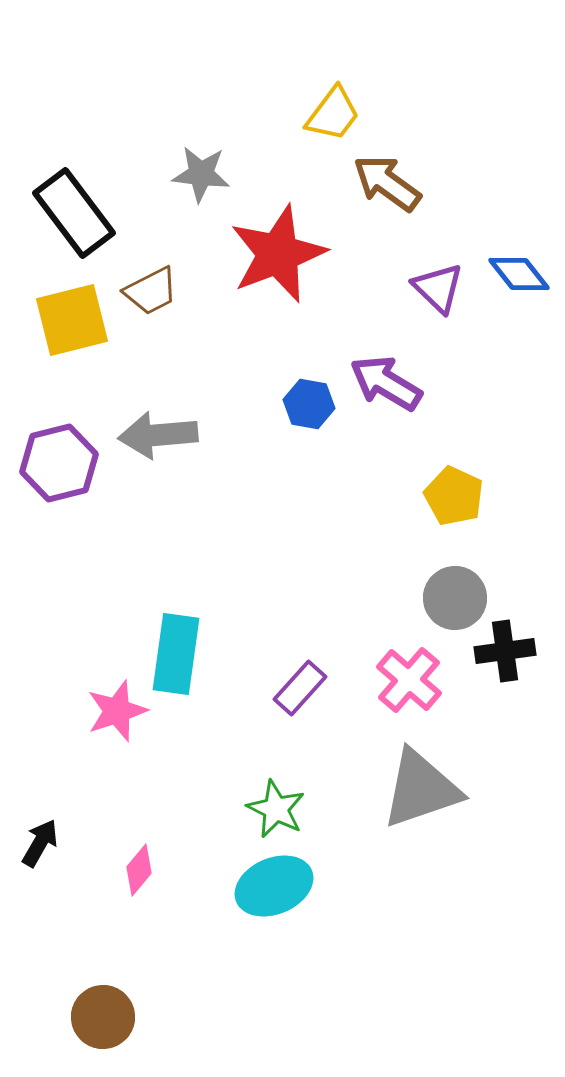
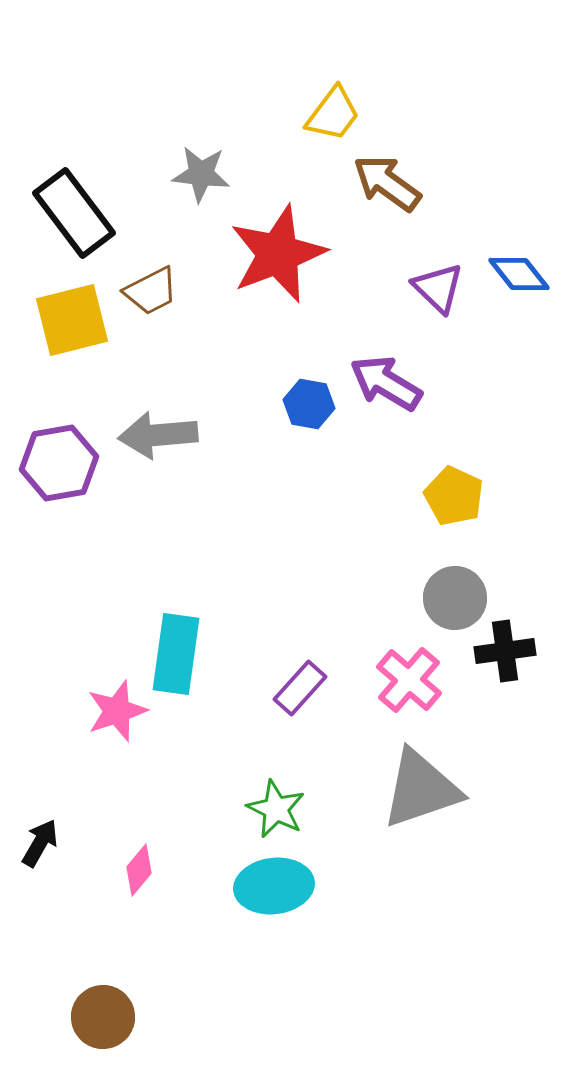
purple hexagon: rotated 4 degrees clockwise
cyan ellipse: rotated 16 degrees clockwise
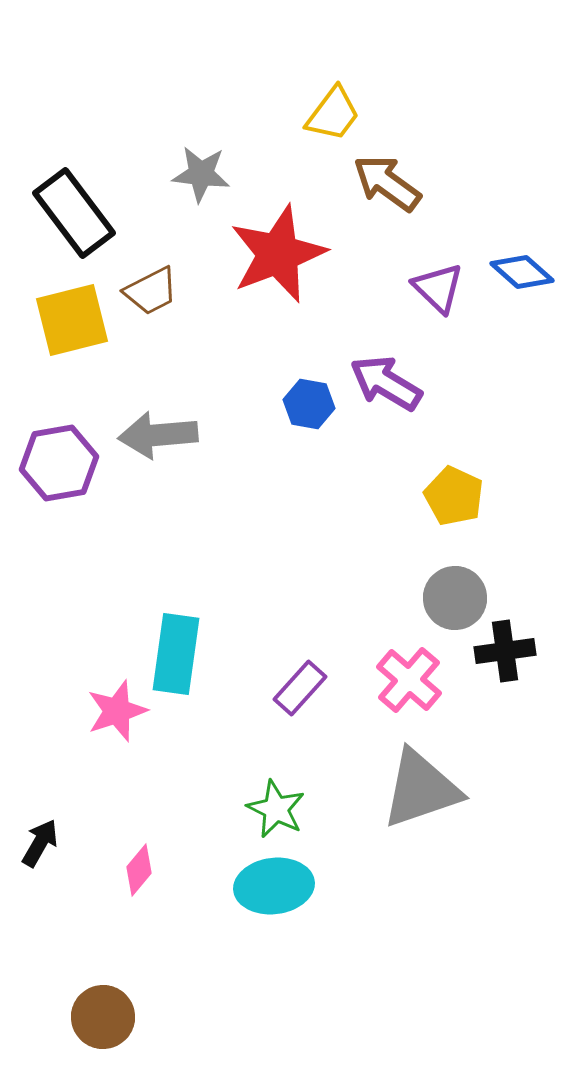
blue diamond: moved 3 px right, 2 px up; rotated 10 degrees counterclockwise
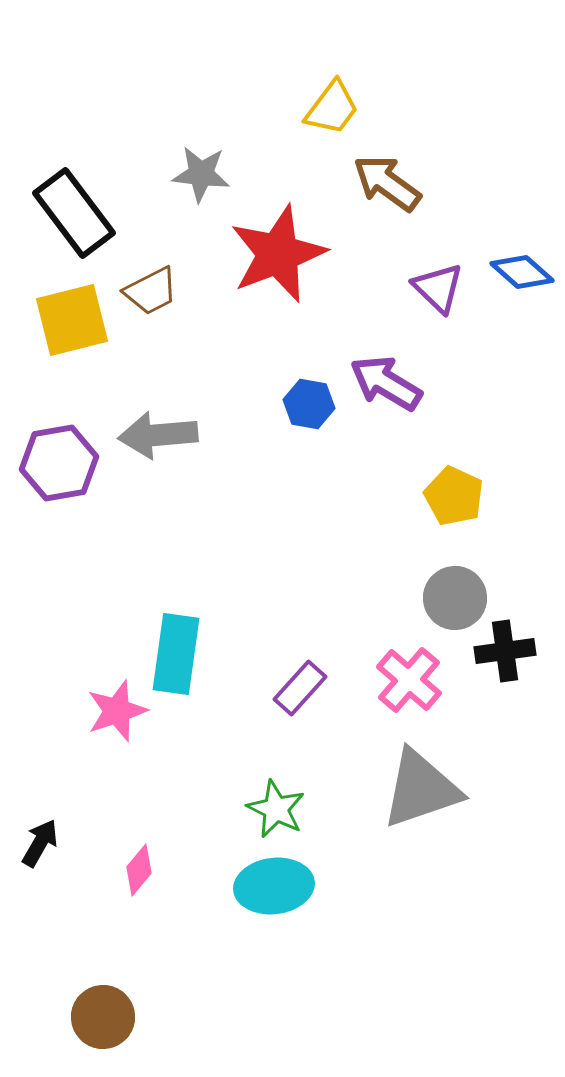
yellow trapezoid: moved 1 px left, 6 px up
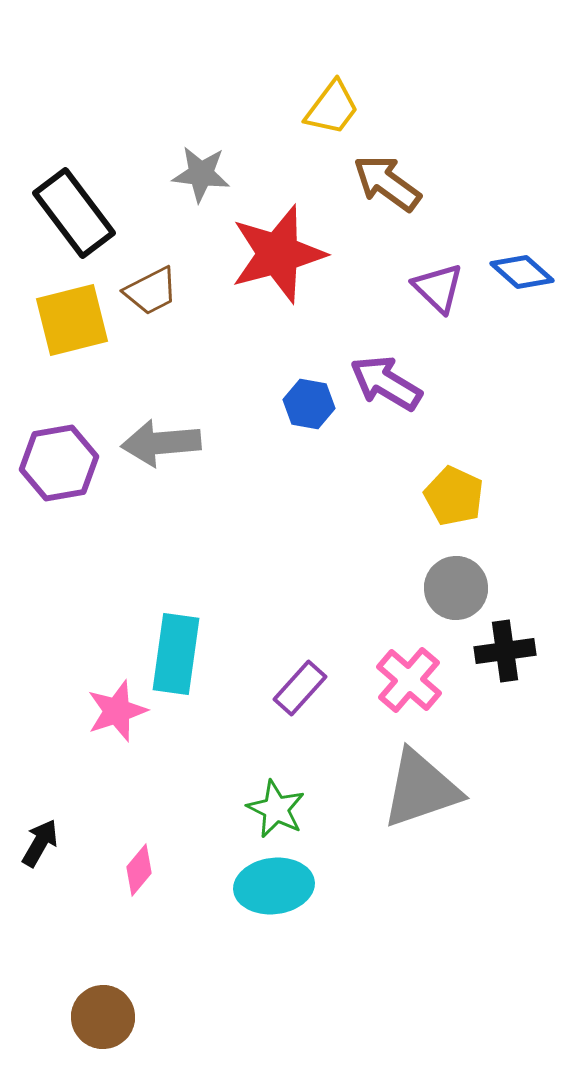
red star: rotated 6 degrees clockwise
gray arrow: moved 3 px right, 8 px down
gray circle: moved 1 px right, 10 px up
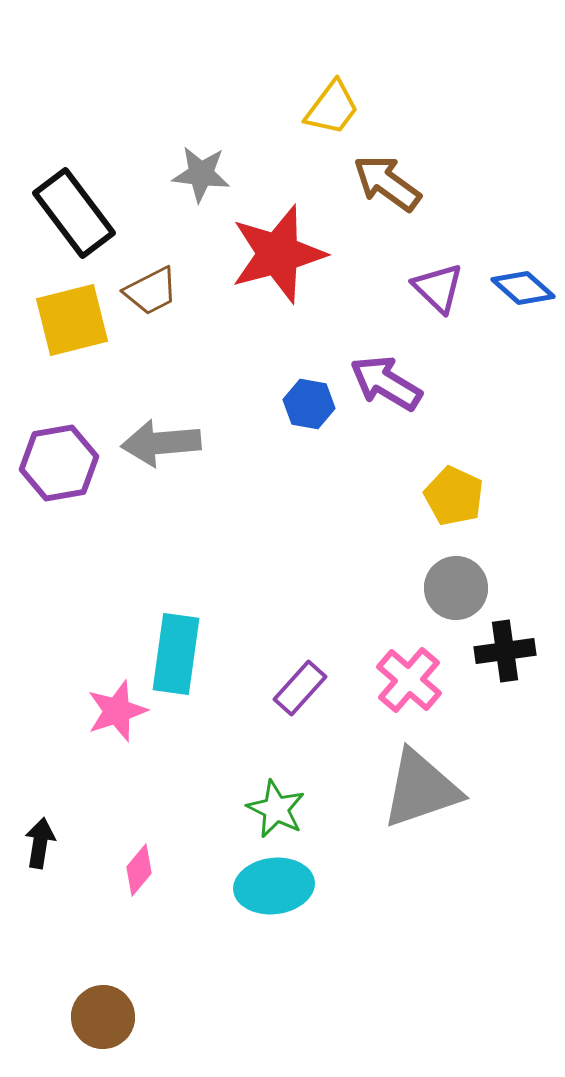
blue diamond: moved 1 px right, 16 px down
black arrow: rotated 21 degrees counterclockwise
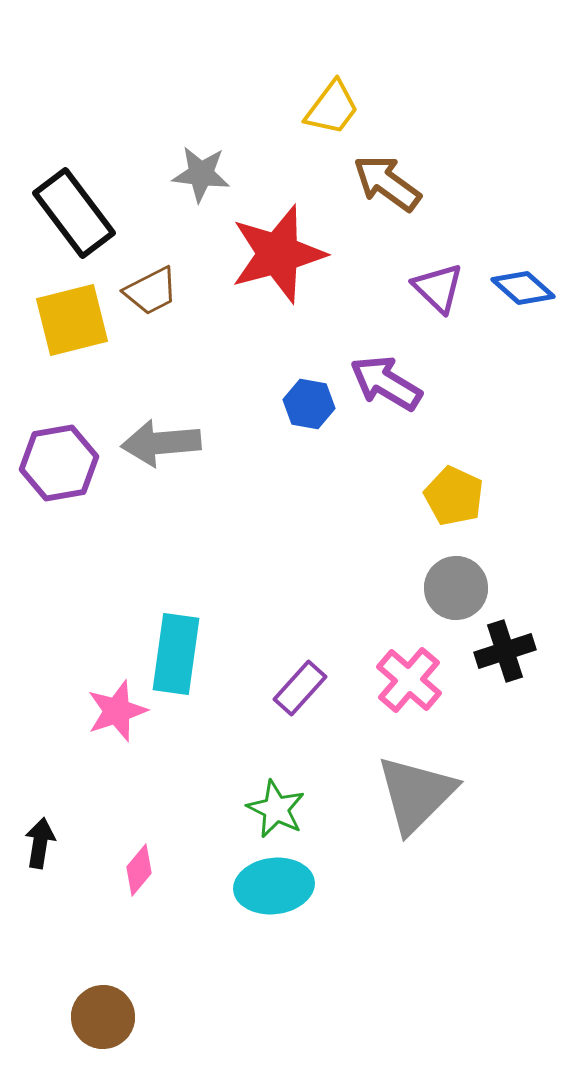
black cross: rotated 10 degrees counterclockwise
gray triangle: moved 5 px left, 5 px down; rotated 26 degrees counterclockwise
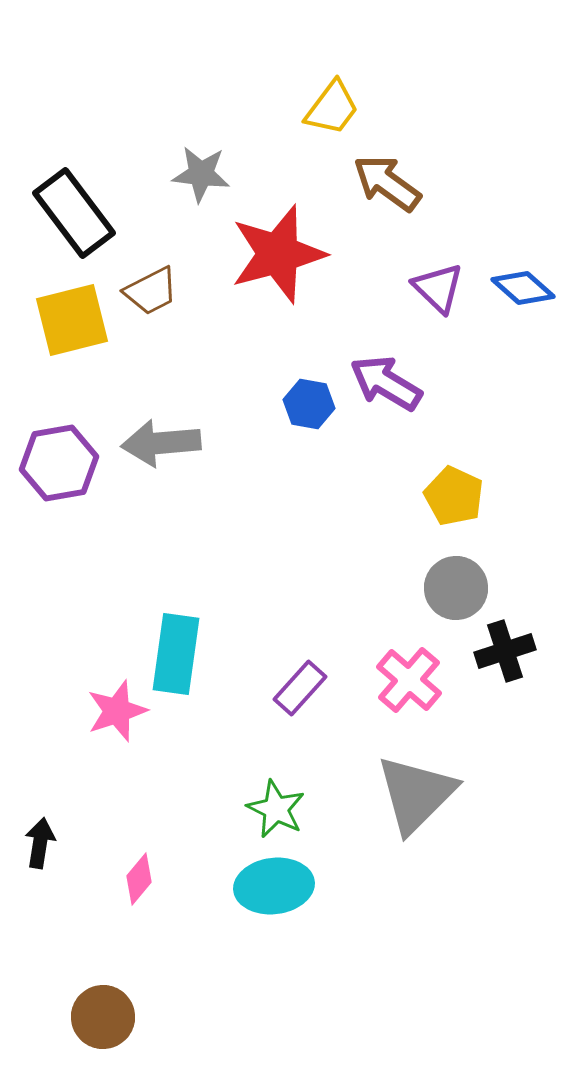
pink diamond: moved 9 px down
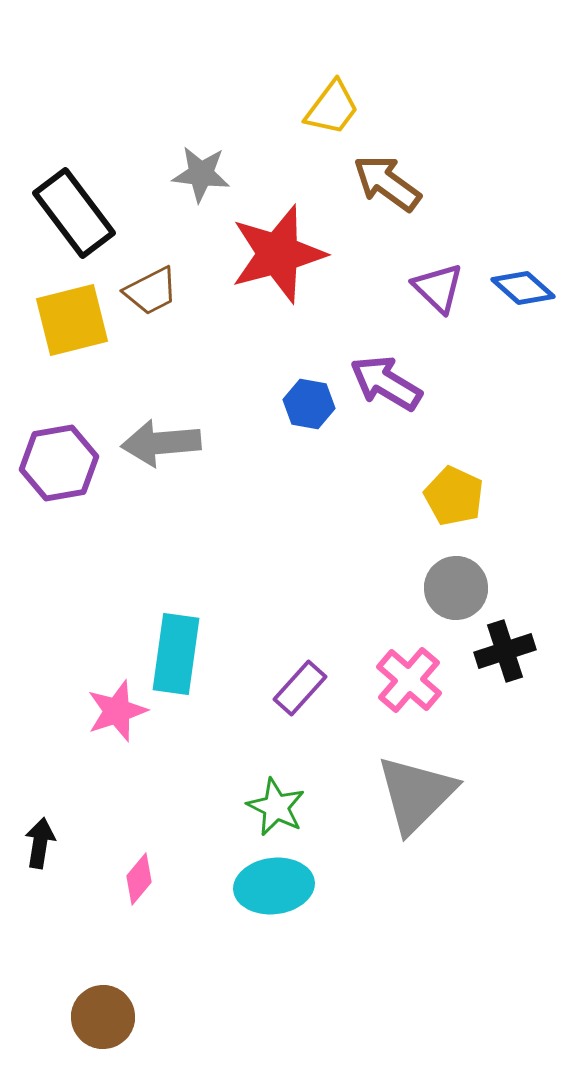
green star: moved 2 px up
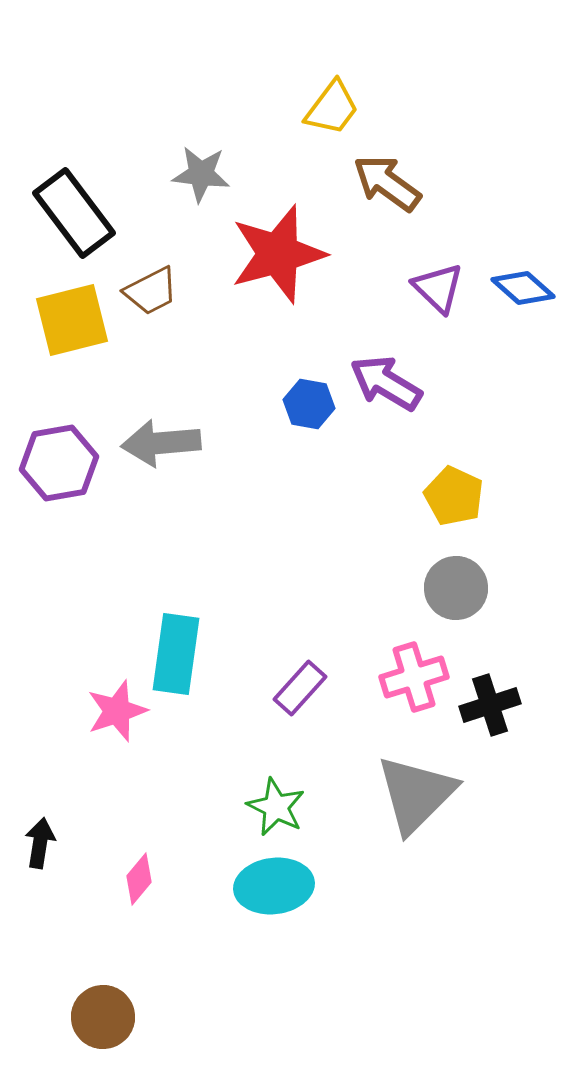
black cross: moved 15 px left, 54 px down
pink cross: moved 5 px right, 3 px up; rotated 32 degrees clockwise
